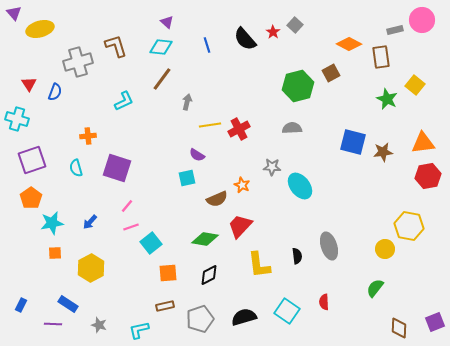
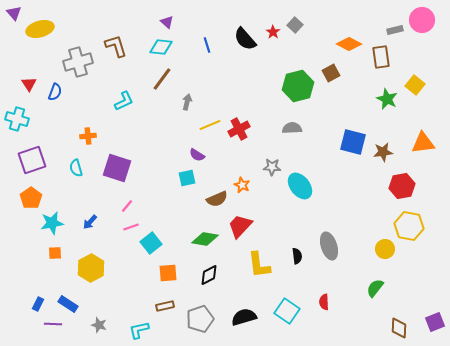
yellow line at (210, 125): rotated 15 degrees counterclockwise
red hexagon at (428, 176): moved 26 px left, 10 px down
blue rectangle at (21, 305): moved 17 px right, 1 px up
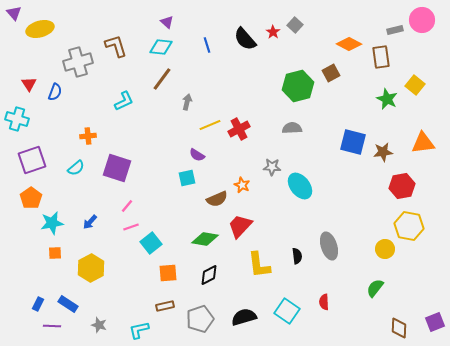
cyan semicircle at (76, 168): rotated 114 degrees counterclockwise
purple line at (53, 324): moved 1 px left, 2 px down
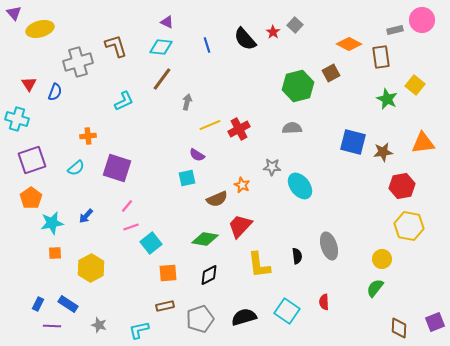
purple triangle at (167, 22): rotated 16 degrees counterclockwise
blue arrow at (90, 222): moved 4 px left, 6 px up
yellow circle at (385, 249): moved 3 px left, 10 px down
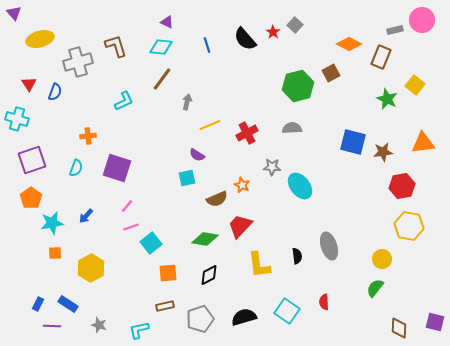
yellow ellipse at (40, 29): moved 10 px down
brown rectangle at (381, 57): rotated 30 degrees clockwise
red cross at (239, 129): moved 8 px right, 4 px down
cyan semicircle at (76, 168): rotated 30 degrees counterclockwise
purple square at (435, 322): rotated 36 degrees clockwise
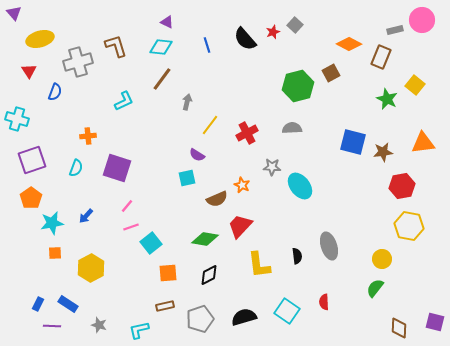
red star at (273, 32): rotated 16 degrees clockwise
red triangle at (29, 84): moved 13 px up
yellow line at (210, 125): rotated 30 degrees counterclockwise
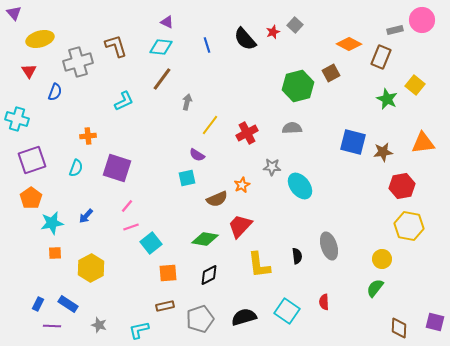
orange star at (242, 185): rotated 21 degrees clockwise
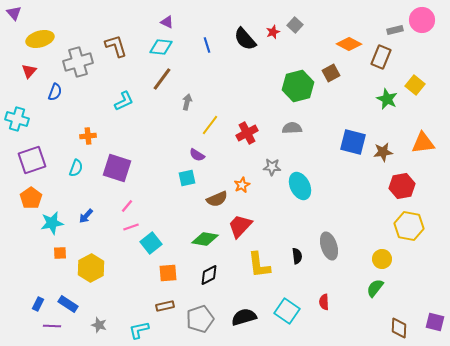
red triangle at (29, 71): rotated 14 degrees clockwise
cyan ellipse at (300, 186): rotated 12 degrees clockwise
orange square at (55, 253): moved 5 px right
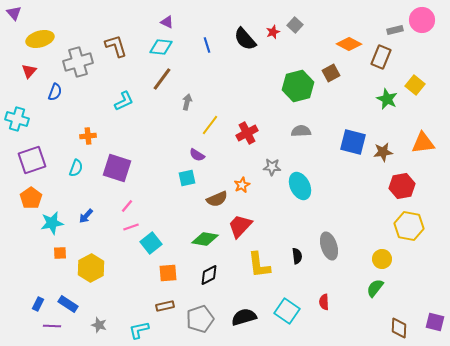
gray semicircle at (292, 128): moved 9 px right, 3 px down
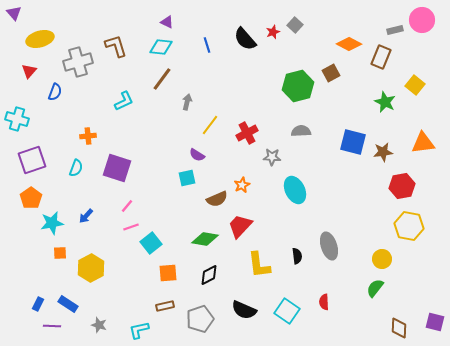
green star at (387, 99): moved 2 px left, 3 px down
gray star at (272, 167): moved 10 px up
cyan ellipse at (300, 186): moved 5 px left, 4 px down
black semicircle at (244, 317): moved 7 px up; rotated 140 degrees counterclockwise
